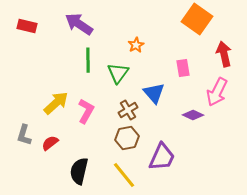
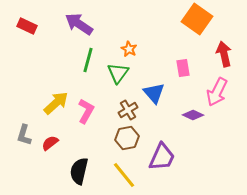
red rectangle: rotated 12 degrees clockwise
orange star: moved 7 px left, 4 px down; rotated 14 degrees counterclockwise
green line: rotated 15 degrees clockwise
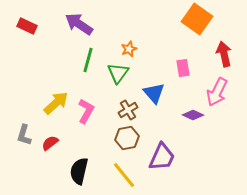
orange star: rotated 21 degrees clockwise
